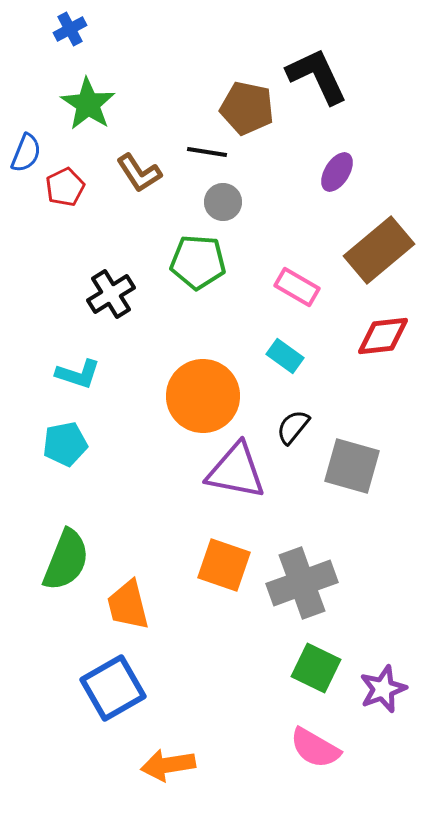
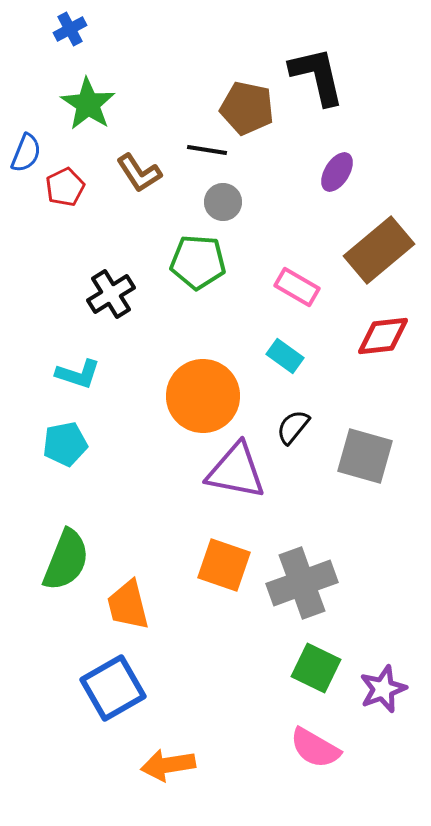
black L-shape: rotated 12 degrees clockwise
black line: moved 2 px up
gray square: moved 13 px right, 10 px up
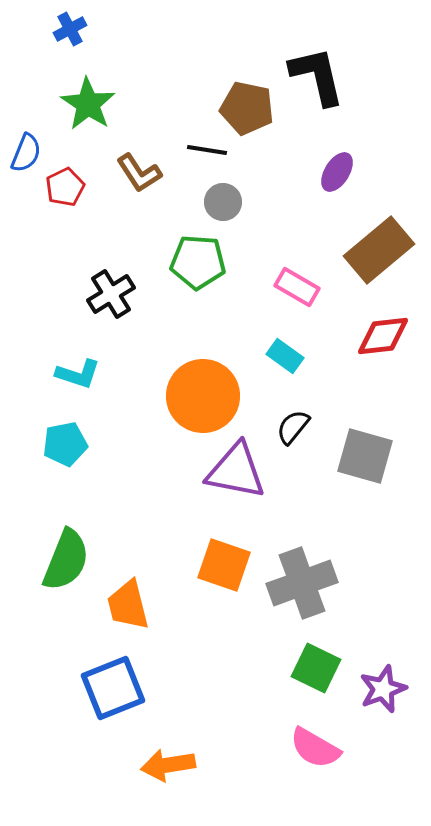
blue square: rotated 8 degrees clockwise
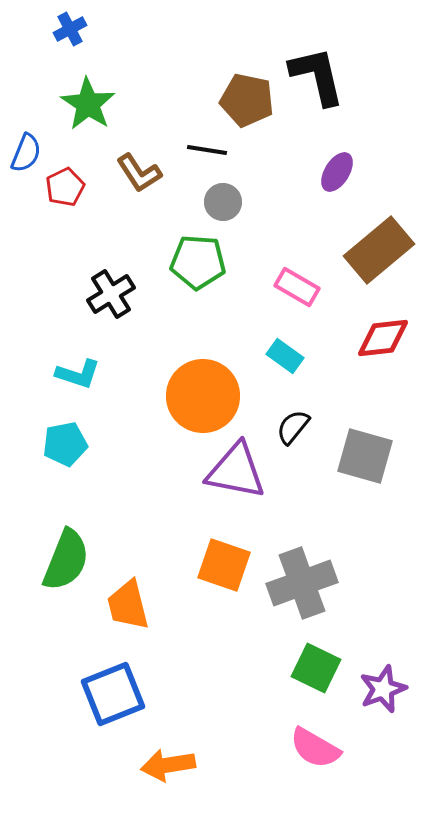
brown pentagon: moved 8 px up
red diamond: moved 2 px down
blue square: moved 6 px down
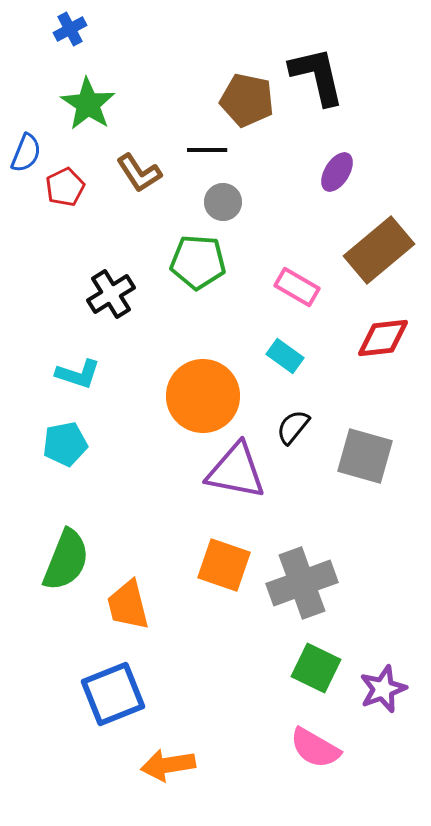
black line: rotated 9 degrees counterclockwise
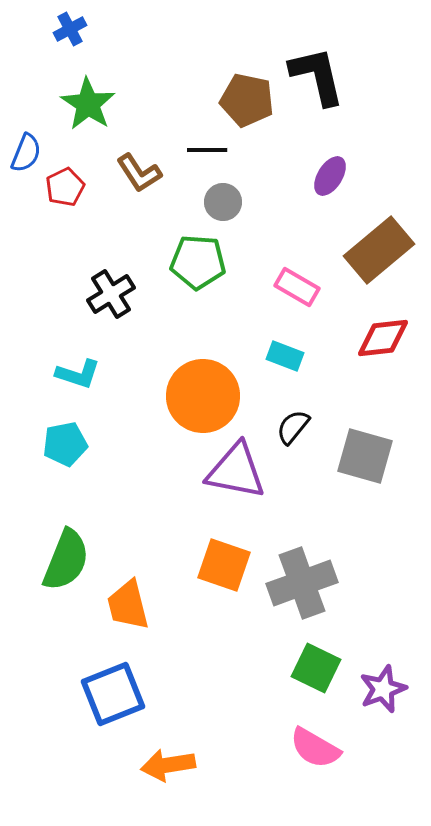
purple ellipse: moved 7 px left, 4 px down
cyan rectangle: rotated 15 degrees counterclockwise
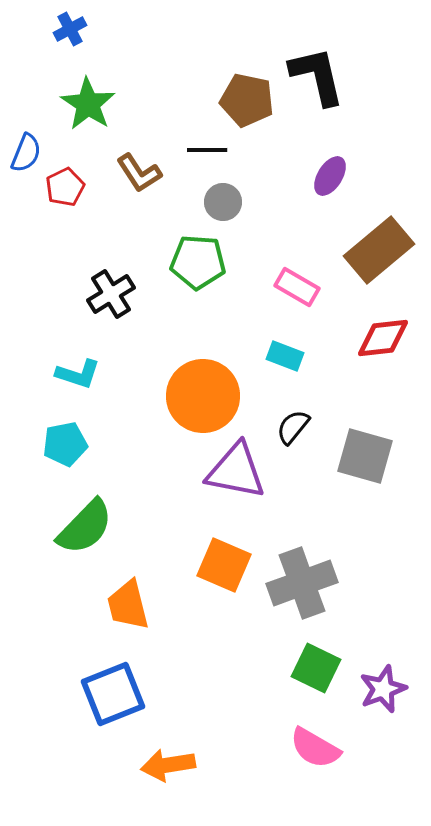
green semicircle: moved 19 px right, 33 px up; rotated 22 degrees clockwise
orange square: rotated 4 degrees clockwise
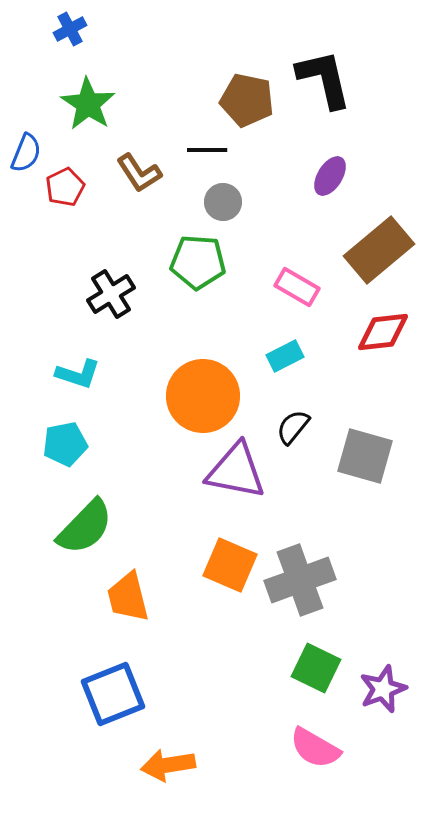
black L-shape: moved 7 px right, 3 px down
red diamond: moved 6 px up
cyan rectangle: rotated 48 degrees counterclockwise
orange square: moved 6 px right
gray cross: moved 2 px left, 3 px up
orange trapezoid: moved 8 px up
